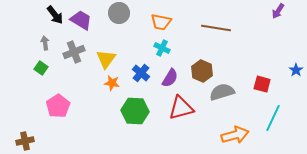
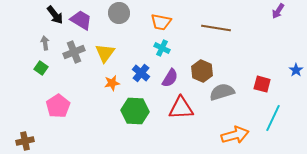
yellow triangle: moved 1 px left, 6 px up
orange star: rotated 21 degrees counterclockwise
red triangle: rotated 12 degrees clockwise
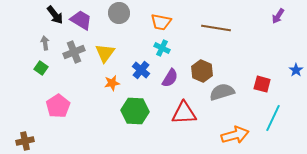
purple arrow: moved 5 px down
blue cross: moved 3 px up
red triangle: moved 3 px right, 5 px down
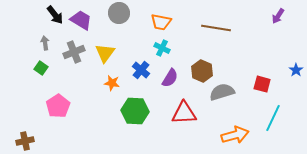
orange star: rotated 21 degrees clockwise
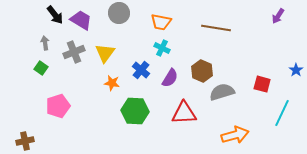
pink pentagon: rotated 15 degrees clockwise
cyan line: moved 9 px right, 5 px up
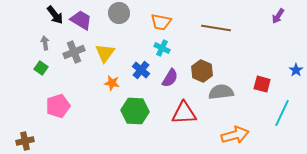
gray semicircle: moved 1 px left; rotated 10 degrees clockwise
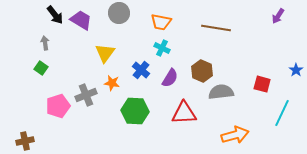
gray cross: moved 12 px right, 43 px down
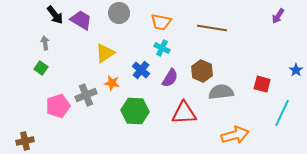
brown line: moved 4 px left
yellow triangle: rotated 20 degrees clockwise
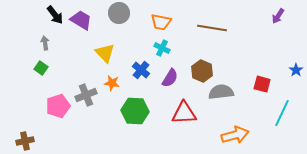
yellow triangle: rotated 40 degrees counterclockwise
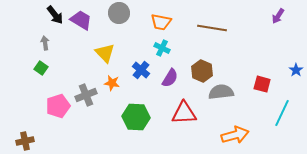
green hexagon: moved 1 px right, 6 px down
